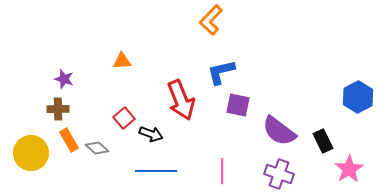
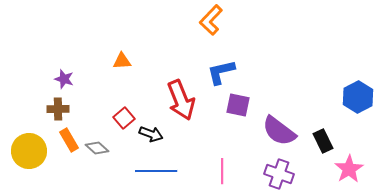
yellow circle: moved 2 px left, 2 px up
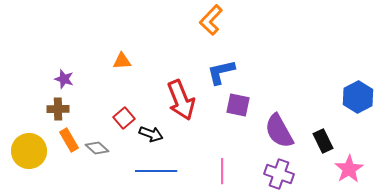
purple semicircle: rotated 24 degrees clockwise
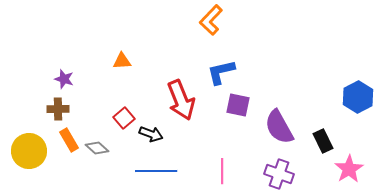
purple semicircle: moved 4 px up
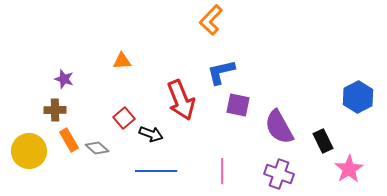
brown cross: moved 3 px left, 1 px down
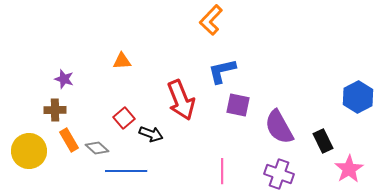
blue L-shape: moved 1 px right, 1 px up
blue line: moved 30 px left
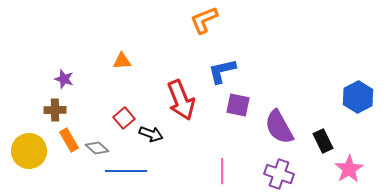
orange L-shape: moved 7 px left; rotated 24 degrees clockwise
